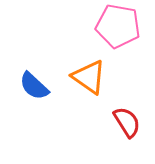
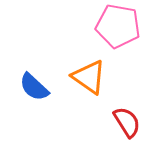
blue semicircle: moved 1 px down
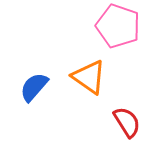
pink pentagon: rotated 9 degrees clockwise
blue semicircle: rotated 88 degrees clockwise
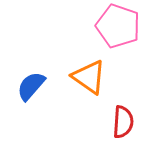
blue semicircle: moved 3 px left, 1 px up
red semicircle: moved 4 px left; rotated 36 degrees clockwise
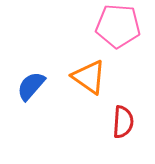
pink pentagon: rotated 15 degrees counterclockwise
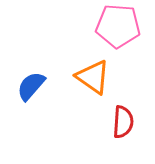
orange triangle: moved 4 px right
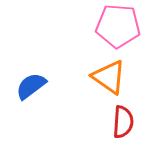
orange triangle: moved 16 px right
blue semicircle: rotated 12 degrees clockwise
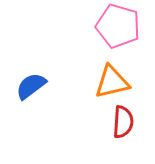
pink pentagon: rotated 12 degrees clockwise
orange triangle: moved 3 px right, 5 px down; rotated 48 degrees counterclockwise
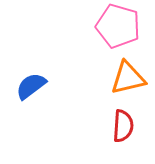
orange triangle: moved 16 px right, 4 px up
red semicircle: moved 4 px down
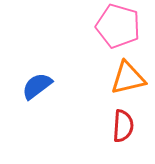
blue semicircle: moved 6 px right
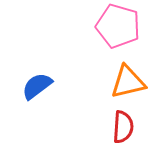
orange triangle: moved 4 px down
red semicircle: moved 1 px down
